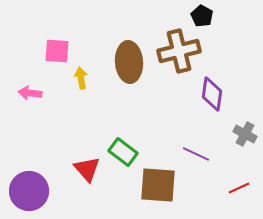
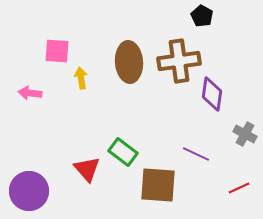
brown cross: moved 10 px down; rotated 6 degrees clockwise
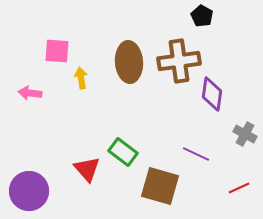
brown square: moved 2 px right, 1 px down; rotated 12 degrees clockwise
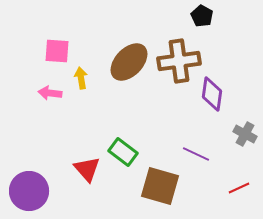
brown ellipse: rotated 48 degrees clockwise
pink arrow: moved 20 px right
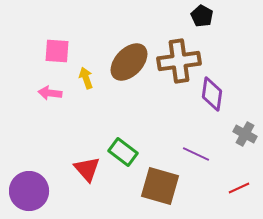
yellow arrow: moved 5 px right; rotated 10 degrees counterclockwise
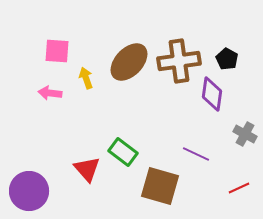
black pentagon: moved 25 px right, 43 px down
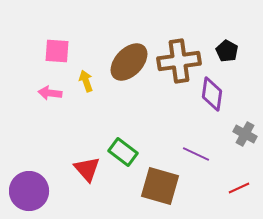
black pentagon: moved 8 px up
yellow arrow: moved 3 px down
